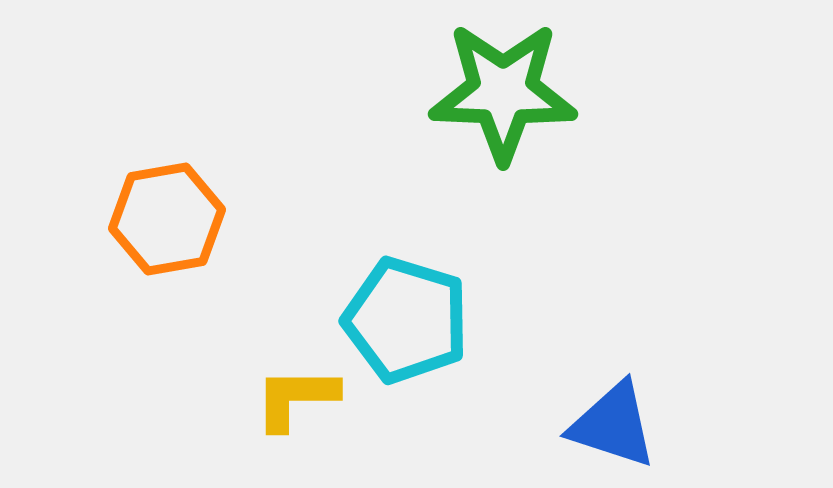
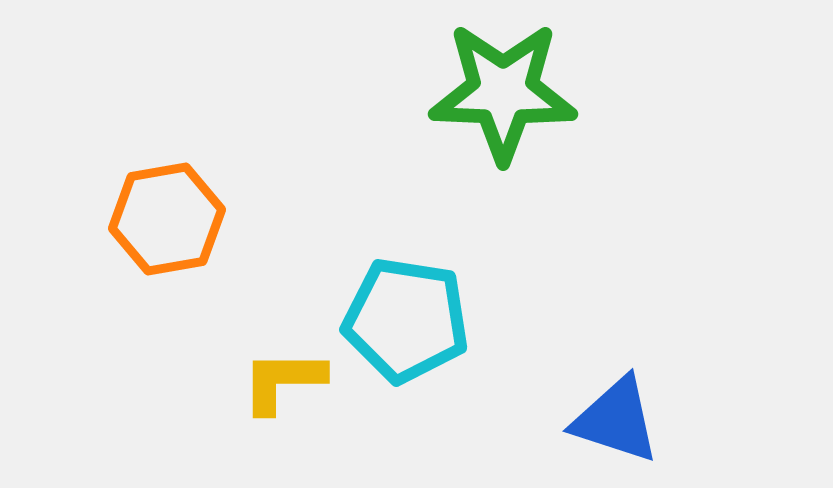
cyan pentagon: rotated 8 degrees counterclockwise
yellow L-shape: moved 13 px left, 17 px up
blue triangle: moved 3 px right, 5 px up
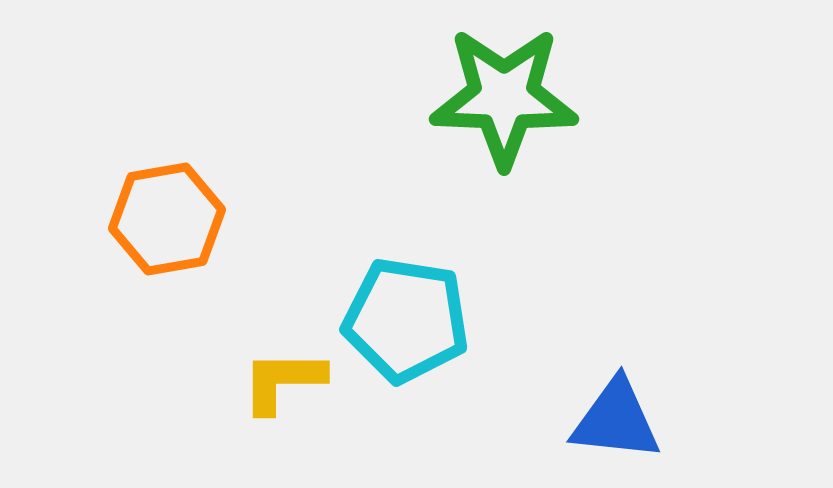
green star: moved 1 px right, 5 px down
blue triangle: rotated 12 degrees counterclockwise
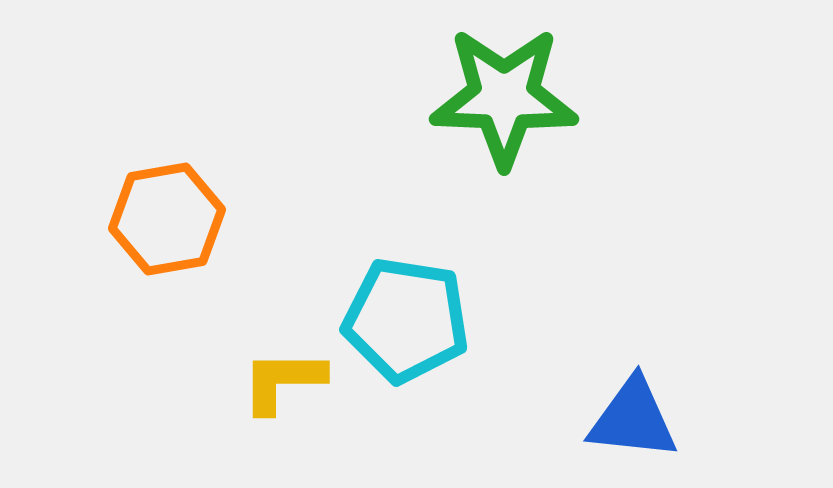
blue triangle: moved 17 px right, 1 px up
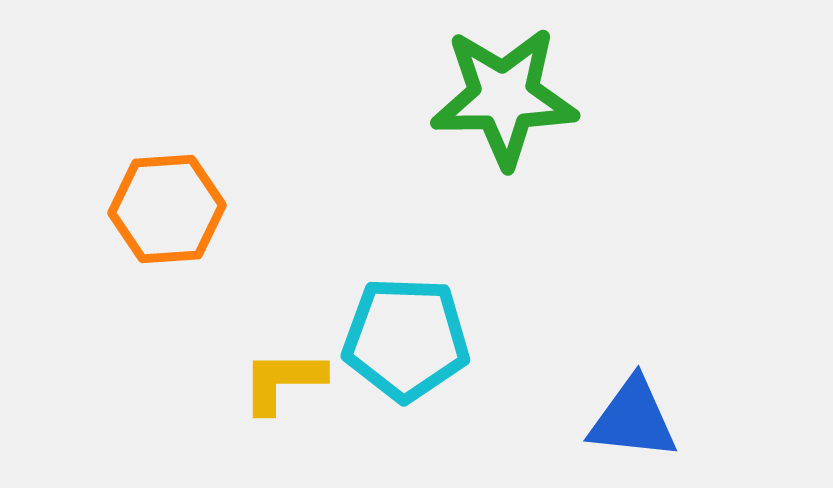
green star: rotated 3 degrees counterclockwise
orange hexagon: moved 10 px up; rotated 6 degrees clockwise
cyan pentagon: moved 19 px down; rotated 7 degrees counterclockwise
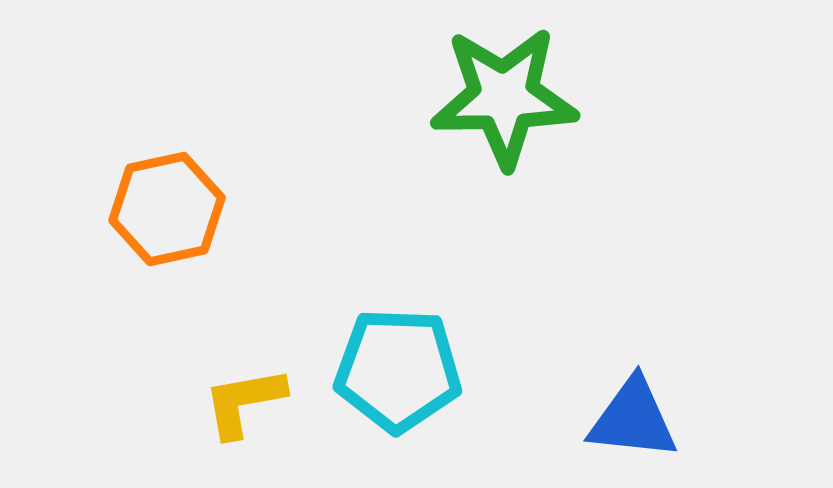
orange hexagon: rotated 8 degrees counterclockwise
cyan pentagon: moved 8 px left, 31 px down
yellow L-shape: moved 39 px left, 21 px down; rotated 10 degrees counterclockwise
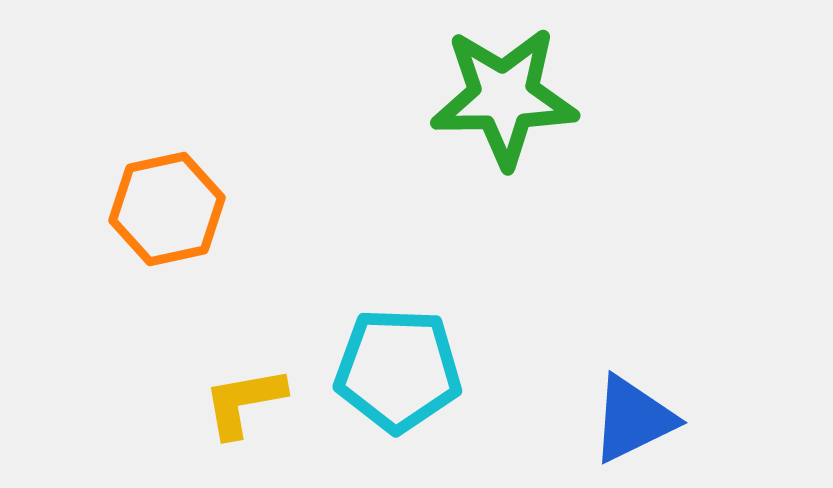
blue triangle: rotated 32 degrees counterclockwise
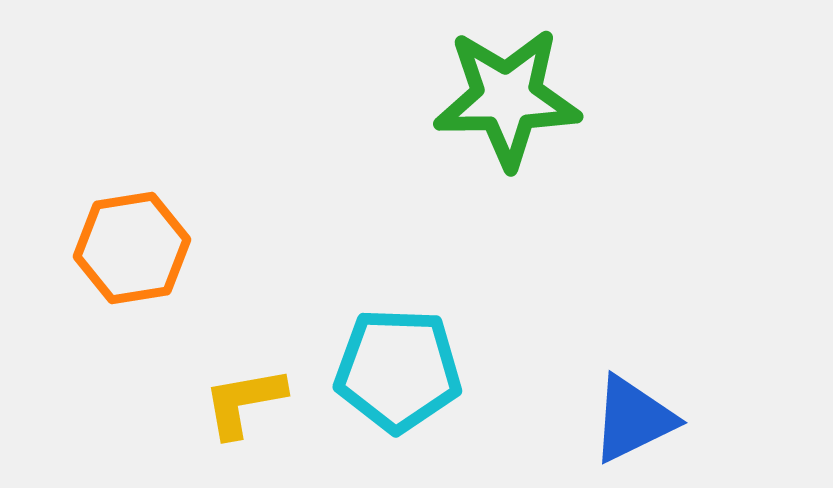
green star: moved 3 px right, 1 px down
orange hexagon: moved 35 px left, 39 px down; rotated 3 degrees clockwise
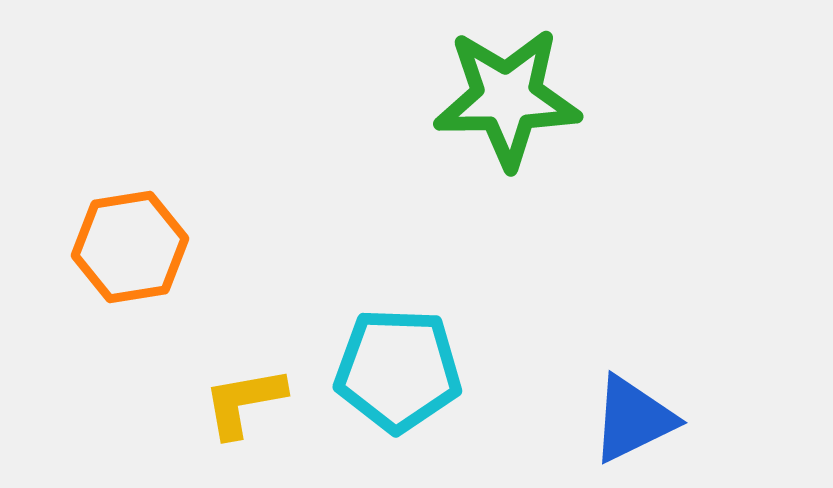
orange hexagon: moved 2 px left, 1 px up
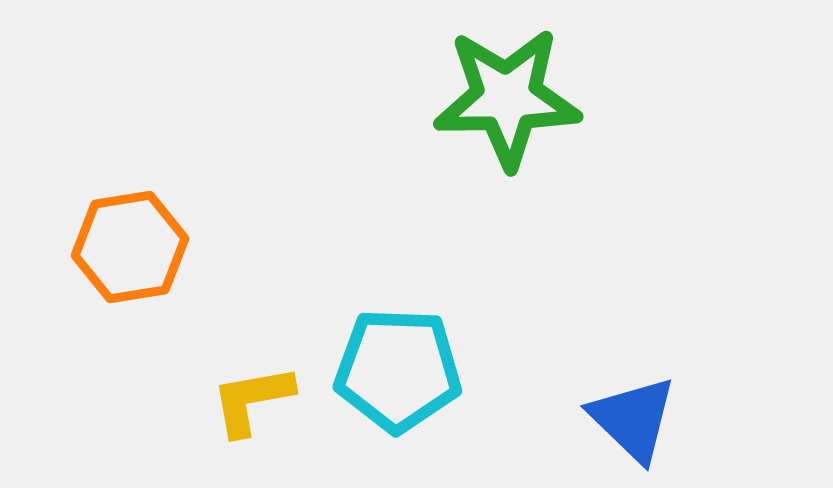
yellow L-shape: moved 8 px right, 2 px up
blue triangle: rotated 50 degrees counterclockwise
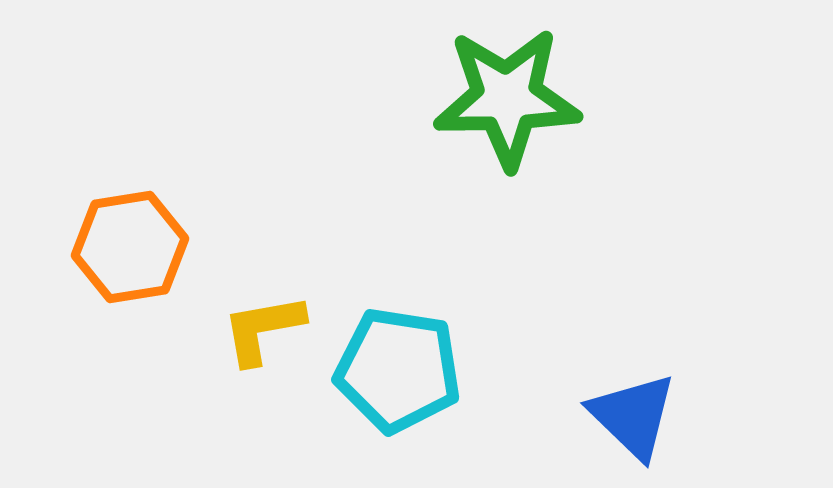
cyan pentagon: rotated 7 degrees clockwise
yellow L-shape: moved 11 px right, 71 px up
blue triangle: moved 3 px up
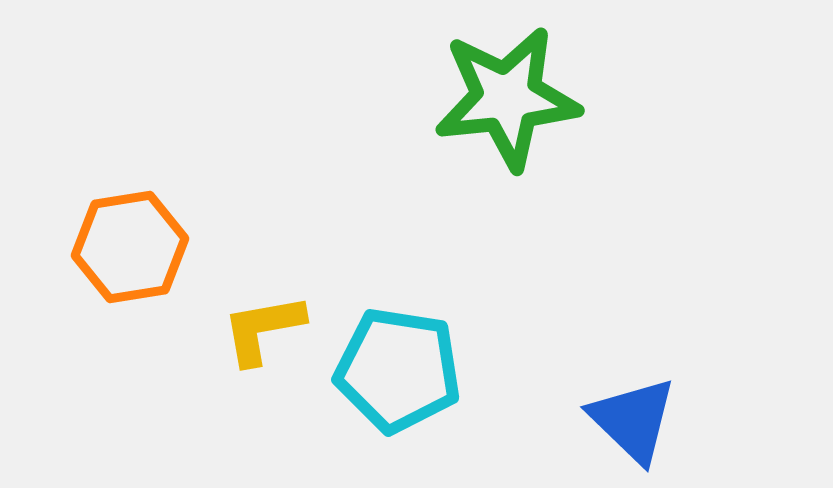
green star: rotated 5 degrees counterclockwise
blue triangle: moved 4 px down
